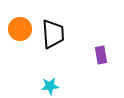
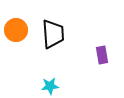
orange circle: moved 4 px left, 1 px down
purple rectangle: moved 1 px right
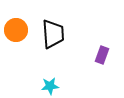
purple rectangle: rotated 30 degrees clockwise
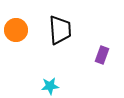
black trapezoid: moved 7 px right, 4 px up
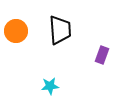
orange circle: moved 1 px down
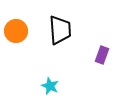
cyan star: rotated 30 degrees clockwise
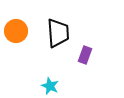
black trapezoid: moved 2 px left, 3 px down
purple rectangle: moved 17 px left
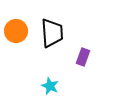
black trapezoid: moved 6 px left
purple rectangle: moved 2 px left, 2 px down
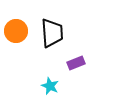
purple rectangle: moved 7 px left, 6 px down; rotated 48 degrees clockwise
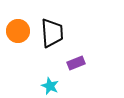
orange circle: moved 2 px right
